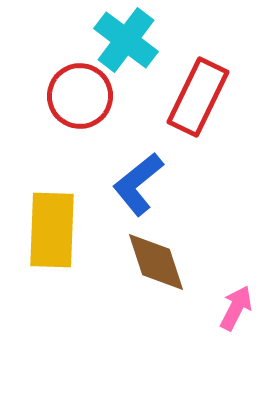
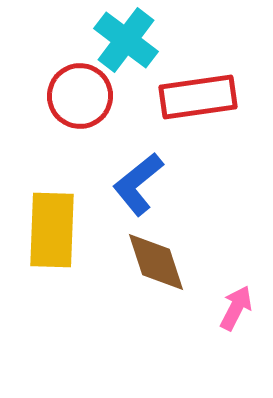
red rectangle: rotated 56 degrees clockwise
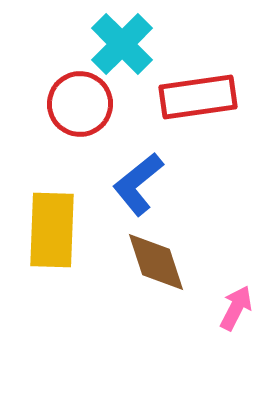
cyan cross: moved 4 px left, 4 px down; rotated 8 degrees clockwise
red circle: moved 8 px down
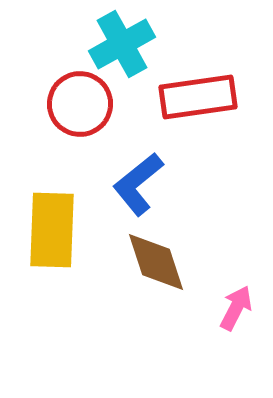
cyan cross: rotated 16 degrees clockwise
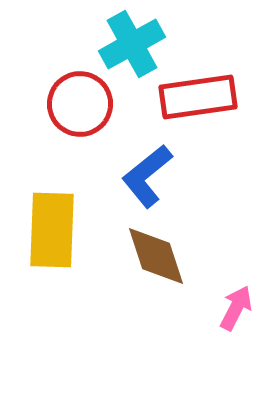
cyan cross: moved 10 px right
blue L-shape: moved 9 px right, 8 px up
brown diamond: moved 6 px up
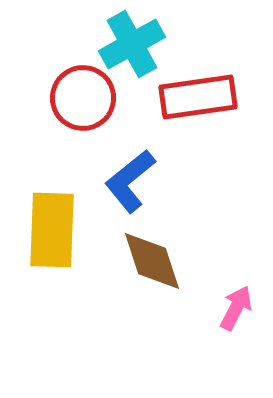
red circle: moved 3 px right, 6 px up
blue L-shape: moved 17 px left, 5 px down
brown diamond: moved 4 px left, 5 px down
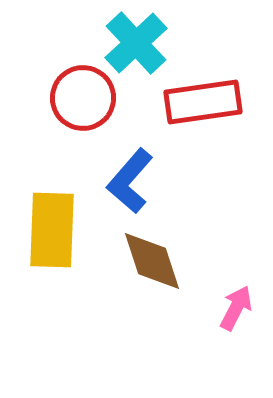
cyan cross: moved 4 px right, 1 px up; rotated 14 degrees counterclockwise
red rectangle: moved 5 px right, 5 px down
blue L-shape: rotated 10 degrees counterclockwise
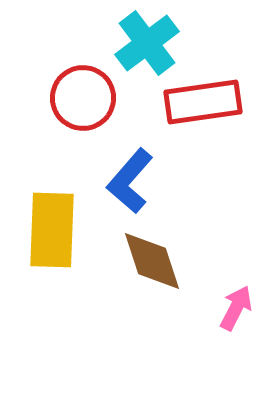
cyan cross: moved 11 px right; rotated 6 degrees clockwise
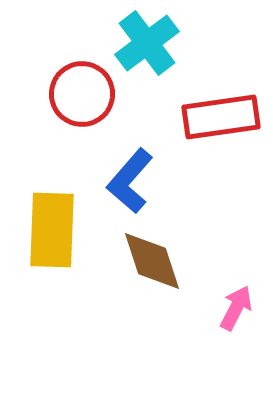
red circle: moved 1 px left, 4 px up
red rectangle: moved 18 px right, 15 px down
